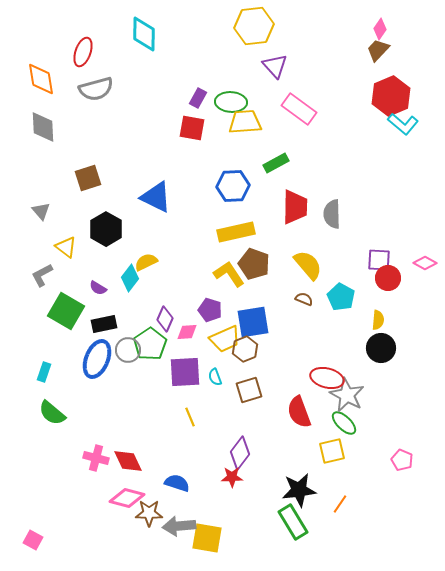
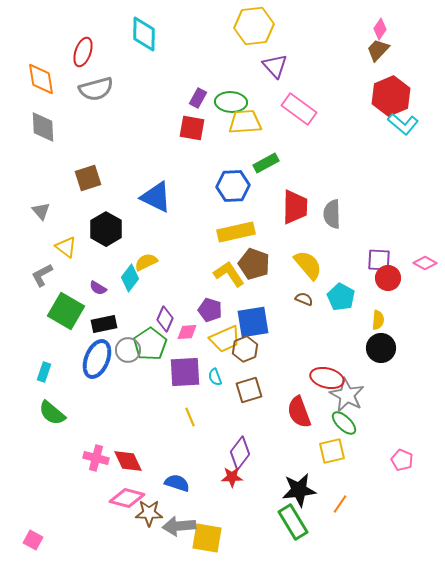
green rectangle at (276, 163): moved 10 px left
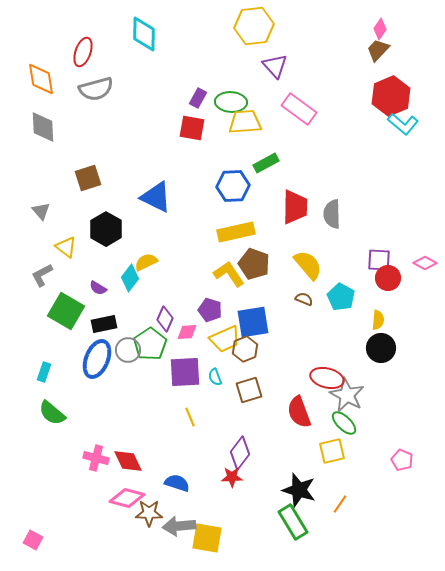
black star at (299, 490): rotated 24 degrees clockwise
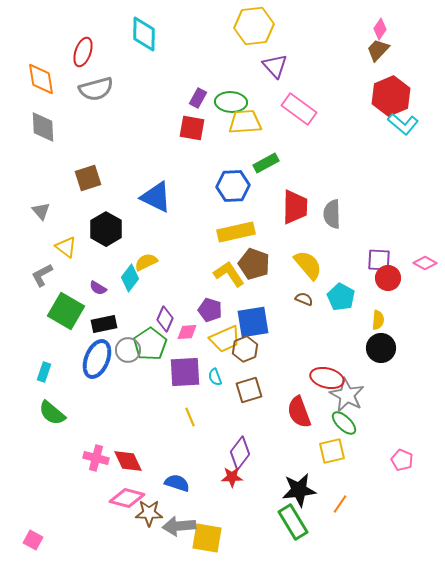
black star at (299, 490): rotated 24 degrees counterclockwise
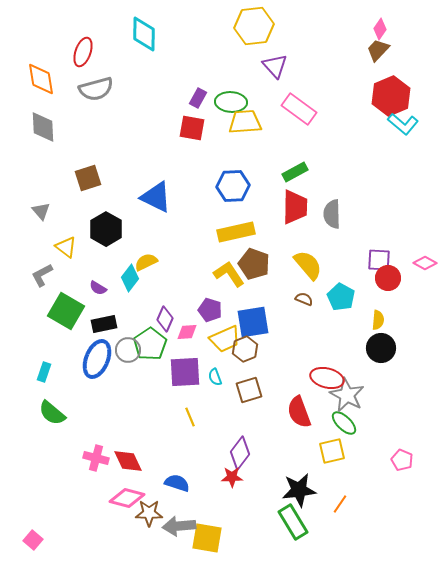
green rectangle at (266, 163): moved 29 px right, 9 px down
pink square at (33, 540): rotated 12 degrees clockwise
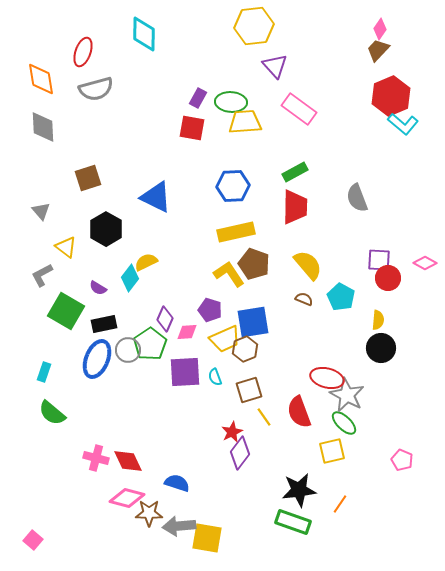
gray semicircle at (332, 214): moved 25 px right, 16 px up; rotated 20 degrees counterclockwise
yellow line at (190, 417): moved 74 px right; rotated 12 degrees counterclockwise
red star at (232, 477): moved 45 px up; rotated 25 degrees counterclockwise
green rectangle at (293, 522): rotated 40 degrees counterclockwise
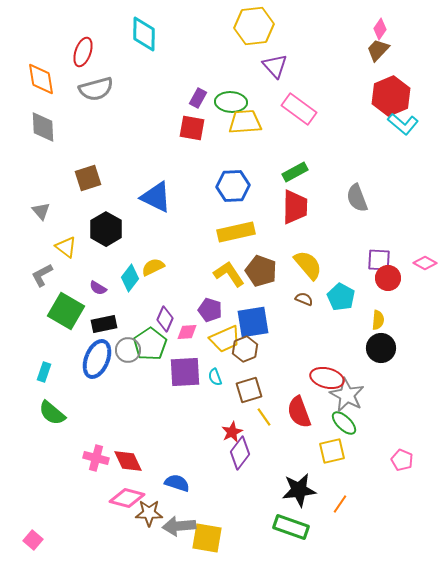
yellow semicircle at (146, 262): moved 7 px right, 5 px down
brown pentagon at (254, 264): moved 7 px right, 7 px down
green rectangle at (293, 522): moved 2 px left, 5 px down
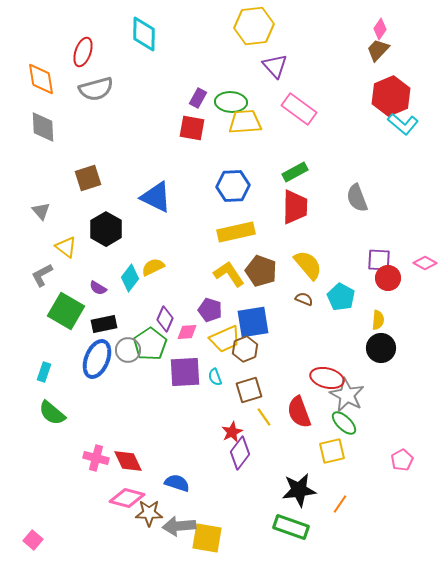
pink pentagon at (402, 460): rotated 20 degrees clockwise
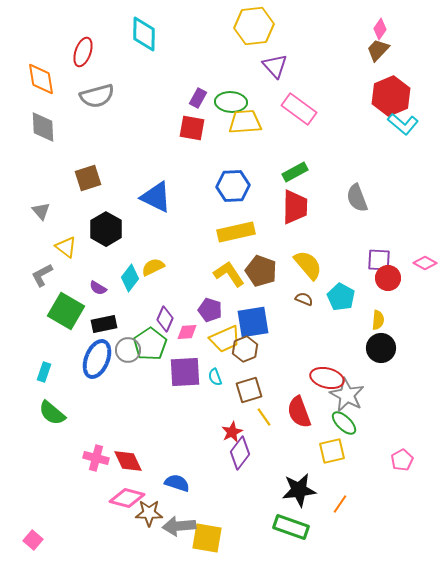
gray semicircle at (96, 89): moved 1 px right, 7 px down
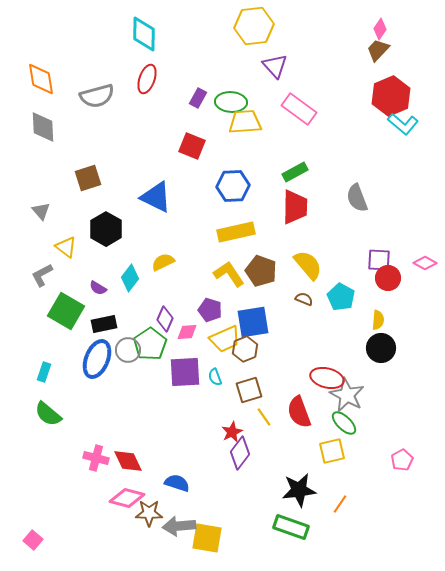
red ellipse at (83, 52): moved 64 px right, 27 px down
red square at (192, 128): moved 18 px down; rotated 12 degrees clockwise
yellow semicircle at (153, 267): moved 10 px right, 5 px up
green semicircle at (52, 413): moved 4 px left, 1 px down
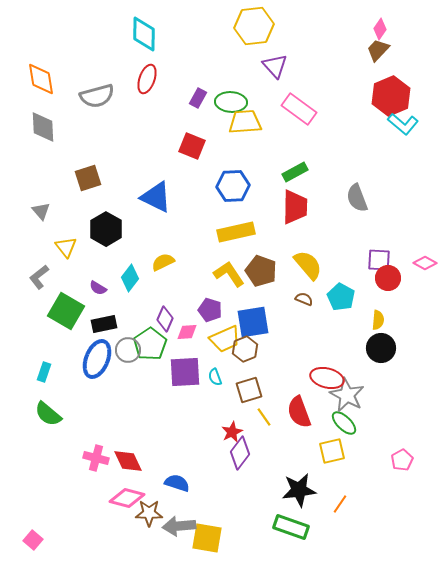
yellow triangle at (66, 247): rotated 15 degrees clockwise
gray L-shape at (42, 275): moved 3 px left, 2 px down; rotated 10 degrees counterclockwise
